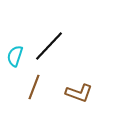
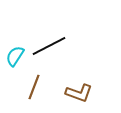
black line: rotated 20 degrees clockwise
cyan semicircle: rotated 15 degrees clockwise
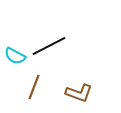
cyan semicircle: rotated 95 degrees counterclockwise
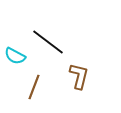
black line: moved 1 px left, 4 px up; rotated 64 degrees clockwise
brown L-shape: moved 17 px up; rotated 96 degrees counterclockwise
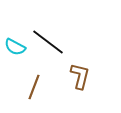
cyan semicircle: moved 9 px up
brown L-shape: moved 1 px right
